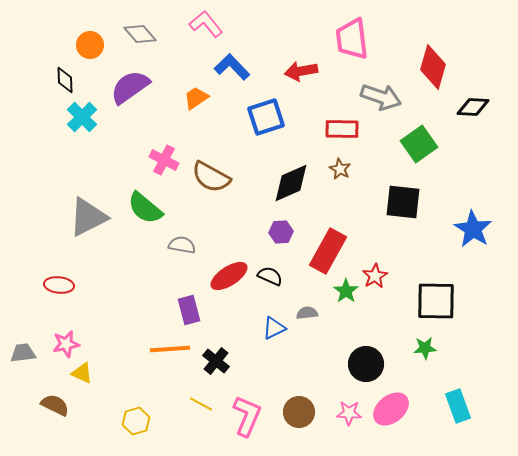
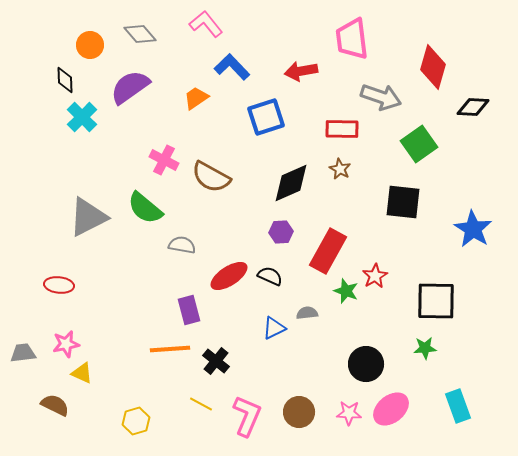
green star at (346, 291): rotated 15 degrees counterclockwise
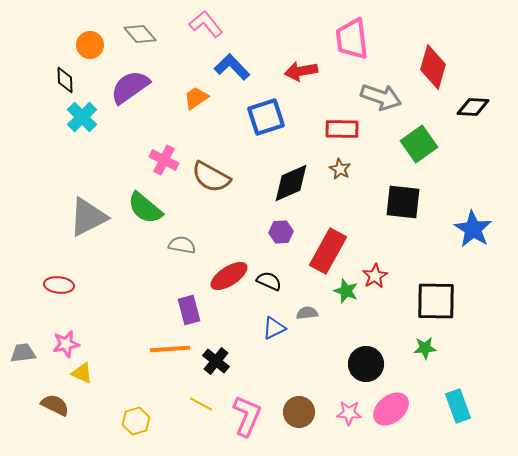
black semicircle at (270, 276): moved 1 px left, 5 px down
